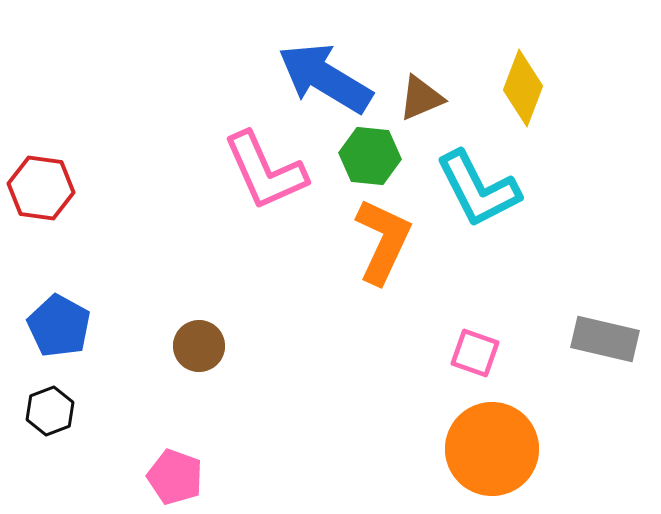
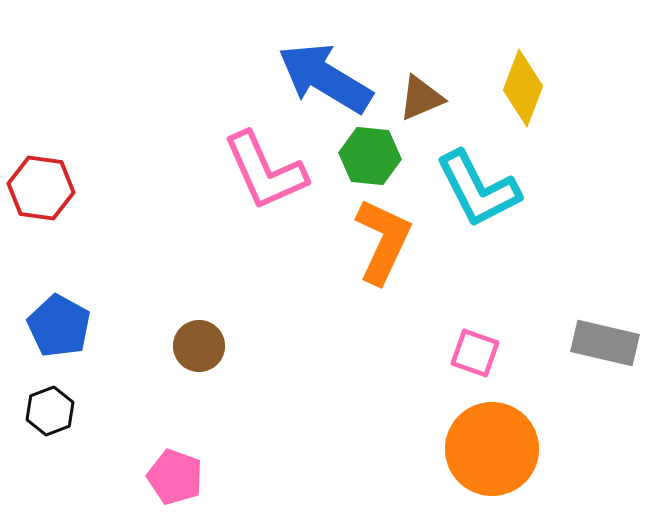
gray rectangle: moved 4 px down
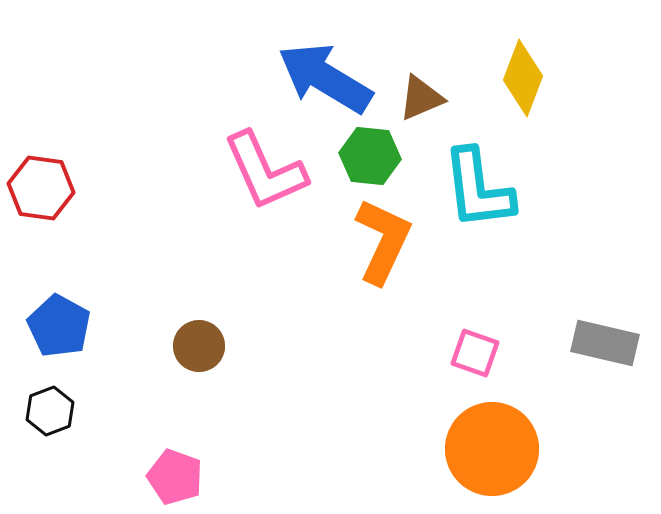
yellow diamond: moved 10 px up
cyan L-shape: rotated 20 degrees clockwise
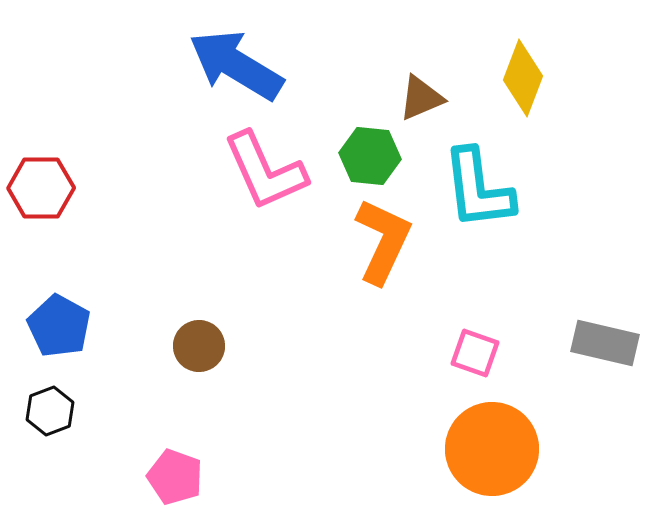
blue arrow: moved 89 px left, 13 px up
red hexagon: rotated 8 degrees counterclockwise
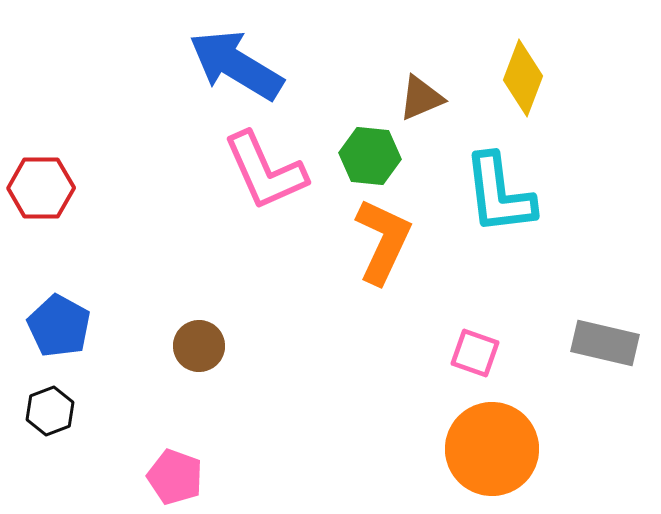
cyan L-shape: moved 21 px right, 5 px down
